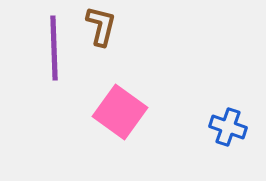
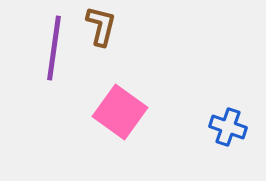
purple line: rotated 10 degrees clockwise
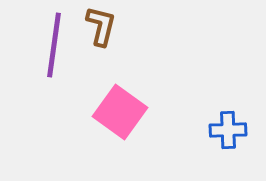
purple line: moved 3 px up
blue cross: moved 3 px down; rotated 21 degrees counterclockwise
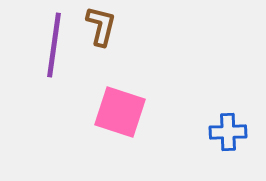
pink square: rotated 18 degrees counterclockwise
blue cross: moved 2 px down
